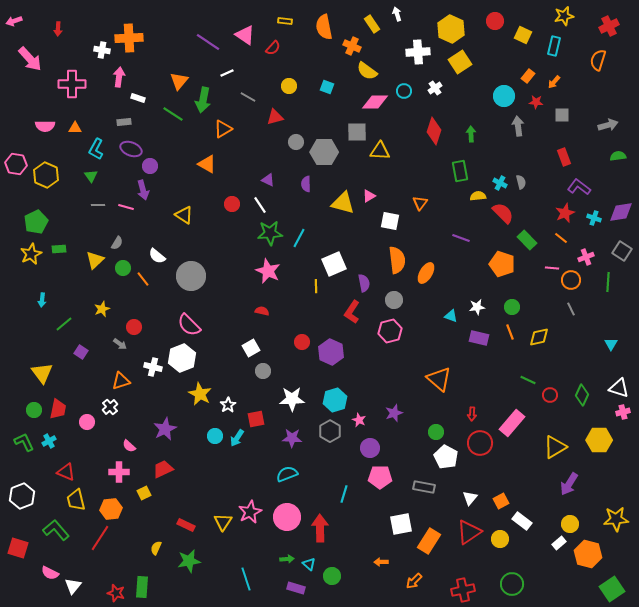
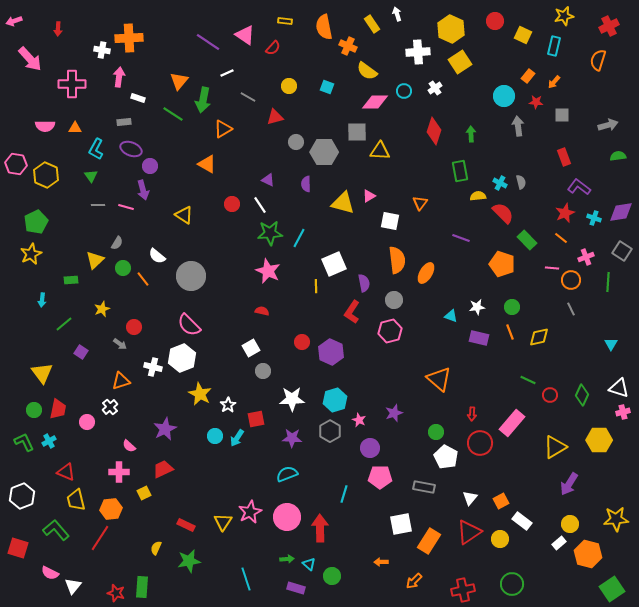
orange cross at (352, 46): moved 4 px left
green rectangle at (59, 249): moved 12 px right, 31 px down
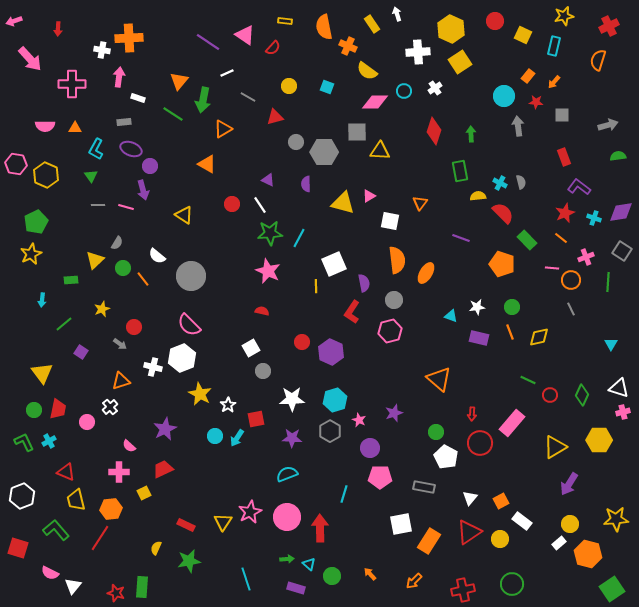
orange arrow at (381, 562): moved 11 px left, 12 px down; rotated 48 degrees clockwise
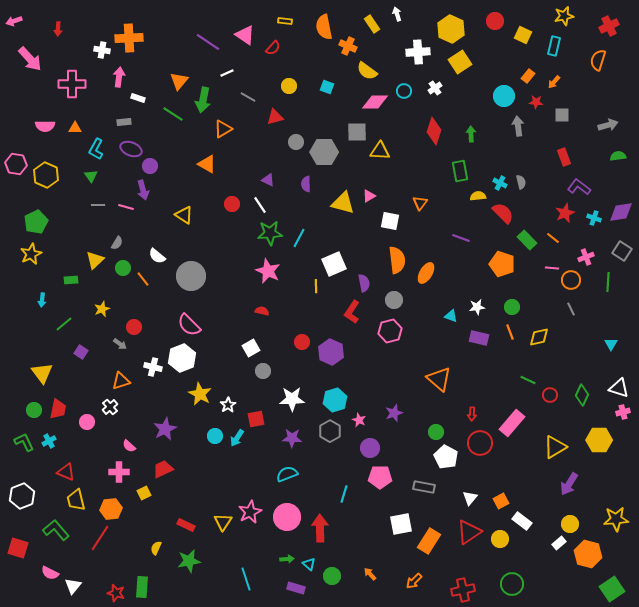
orange line at (561, 238): moved 8 px left
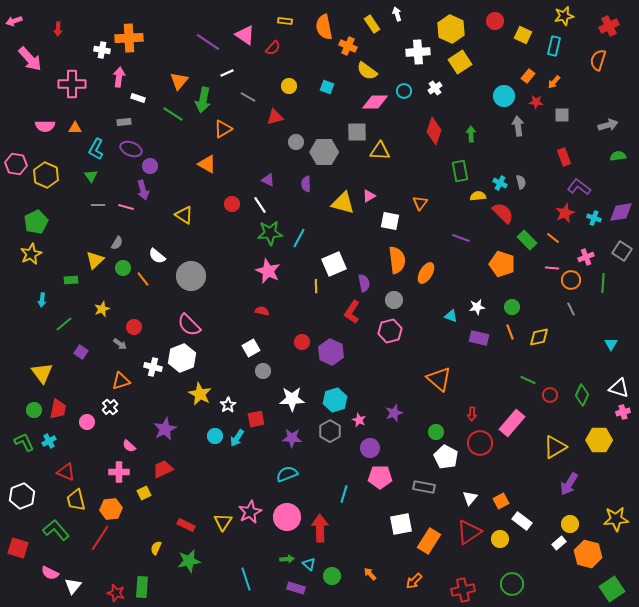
green line at (608, 282): moved 5 px left, 1 px down
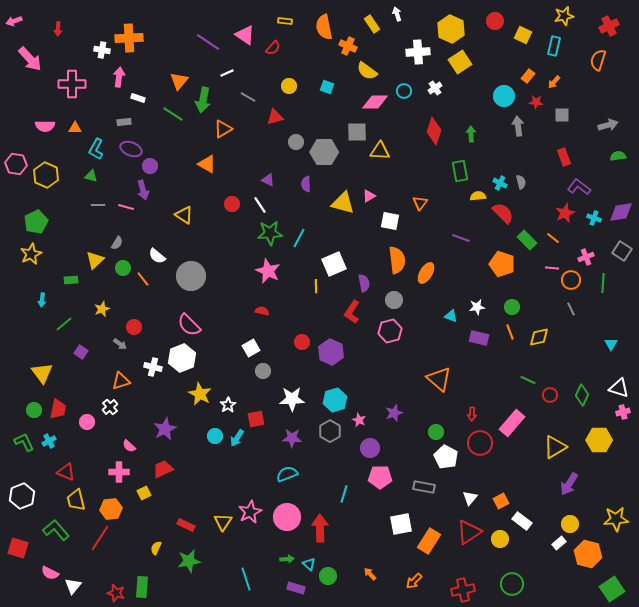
green triangle at (91, 176): rotated 40 degrees counterclockwise
green circle at (332, 576): moved 4 px left
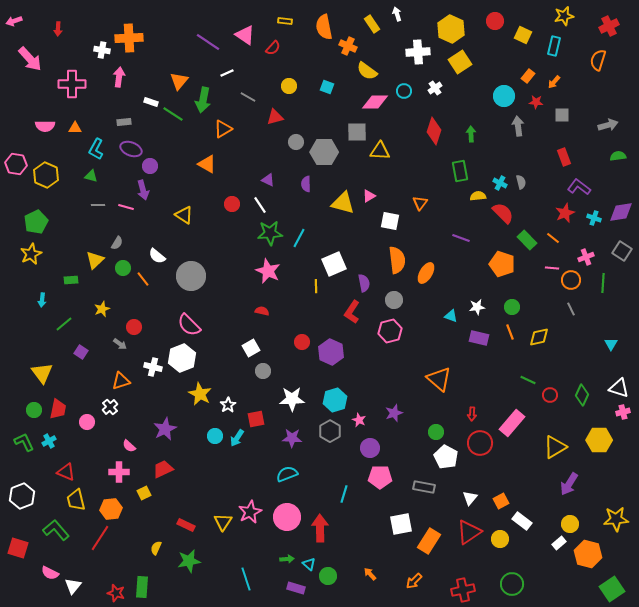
white rectangle at (138, 98): moved 13 px right, 4 px down
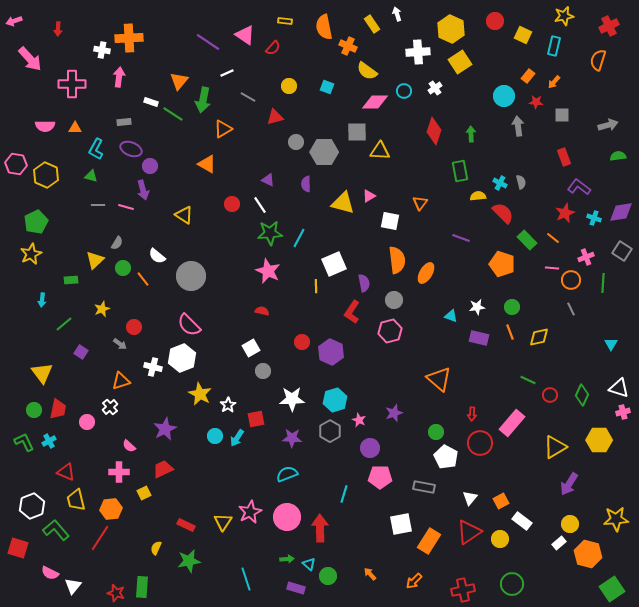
white hexagon at (22, 496): moved 10 px right, 10 px down
